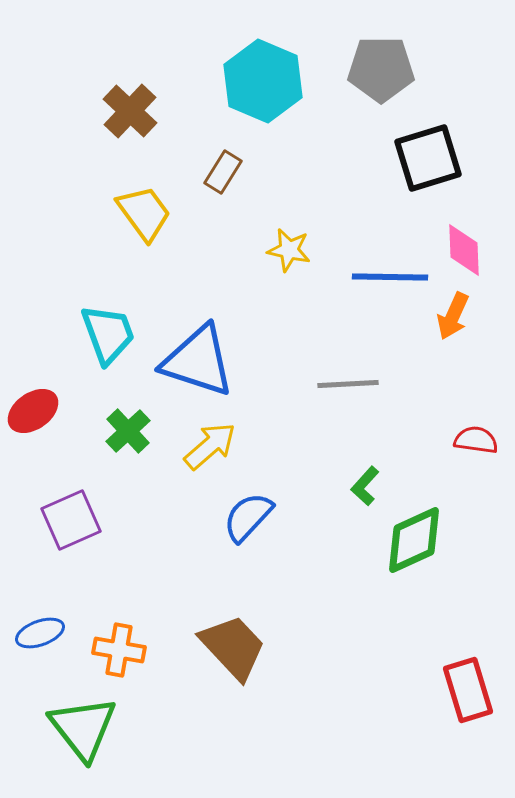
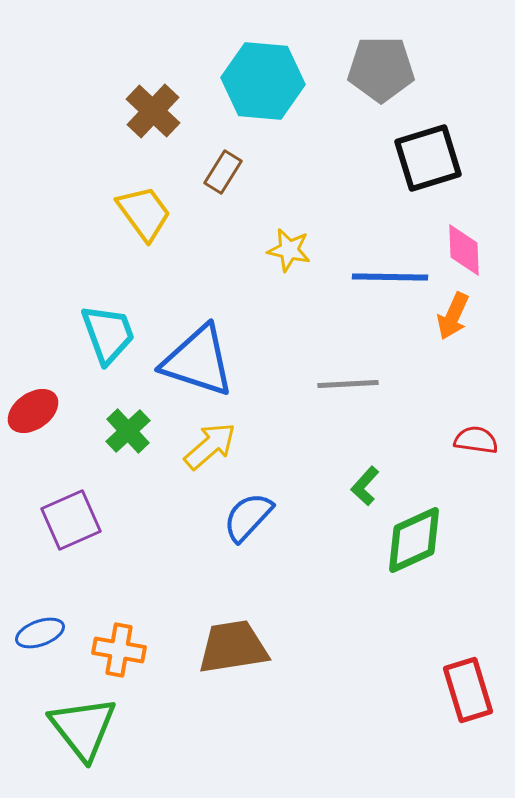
cyan hexagon: rotated 18 degrees counterclockwise
brown cross: moved 23 px right
brown trapezoid: rotated 56 degrees counterclockwise
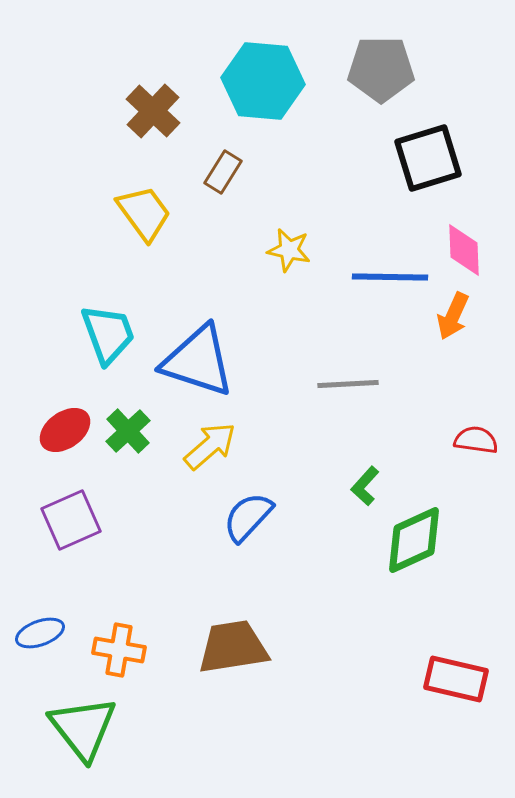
red ellipse: moved 32 px right, 19 px down
red rectangle: moved 12 px left, 11 px up; rotated 60 degrees counterclockwise
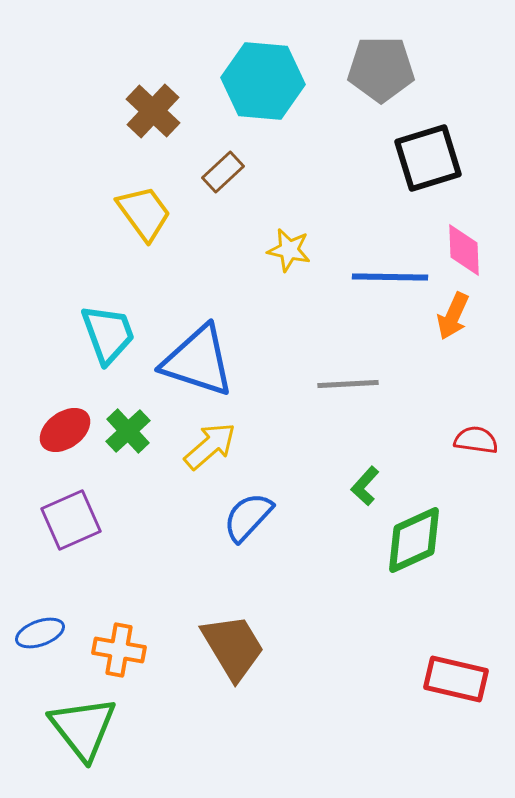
brown rectangle: rotated 15 degrees clockwise
brown trapezoid: rotated 68 degrees clockwise
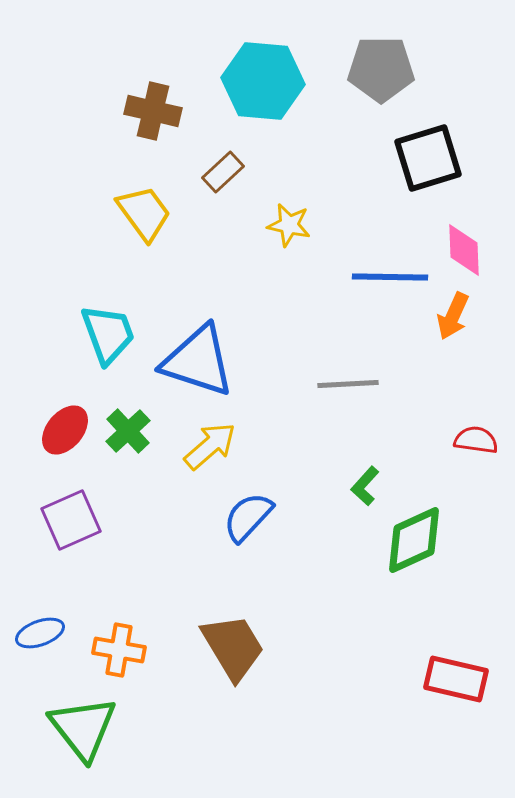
brown cross: rotated 30 degrees counterclockwise
yellow star: moved 25 px up
red ellipse: rotated 15 degrees counterclockwise
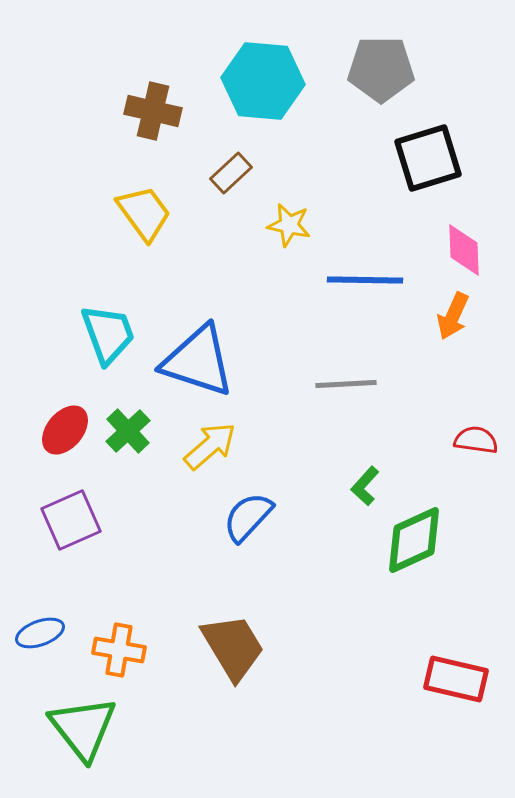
brown rectangle: moved 8 px right, 1 px down
blue line: moved 25 px left, 3 px down
gray line: moved 2 px left
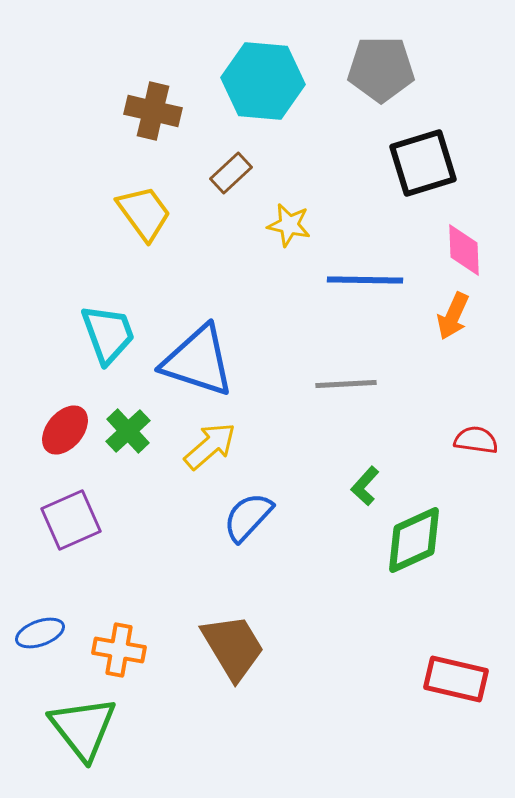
black square: moved 5 px left, 5 px down
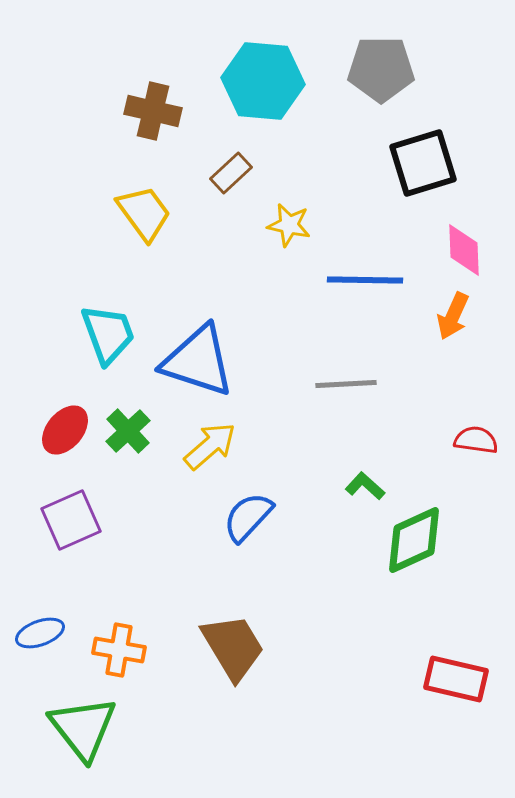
green L-shape: rotated 90 degrees clockwise
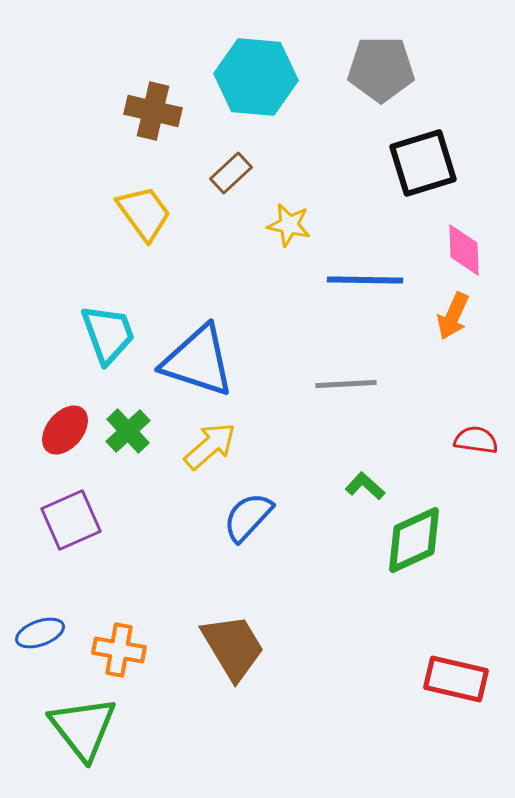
cyan hexagon: moved 7 px left, 4 px up
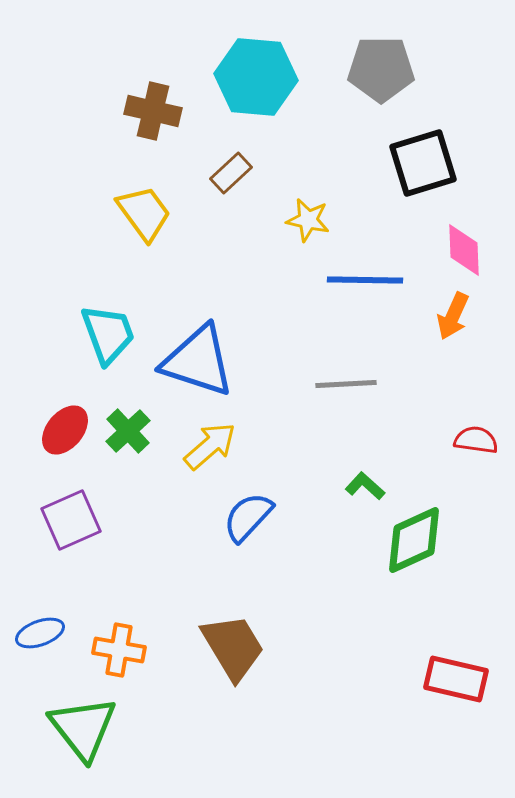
yellow star: moved 19 px right, 5 px up
